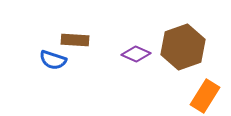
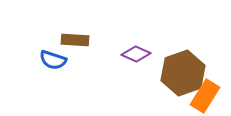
brown hexagon: moved 26 px down
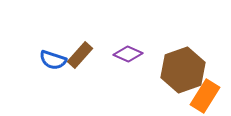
brown rectangle: moved 5 px right, 15 px down; rotated 52 degrees counterclockwise
purple diamond: moved 8 px left
brown hexagon: moved 3 px up
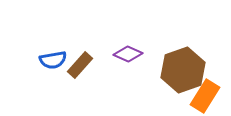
brown rectangle: moved 10 px down
blue semicircle: rotated 28 degrees counterclockwise
